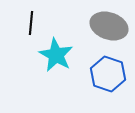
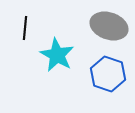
black line: moved 6 px left, 5 px down
cyan star: moved 1 px right
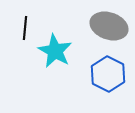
cyan star: moved 2 px left, 4 px up
blue hexagon: rotated 8 degrees clockwise
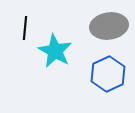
gray ellipse: rotated 27 degrees counterclockwise
blue hexagon: rotated 8 degrees clockwise
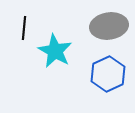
black line: moved 1 px left
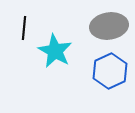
blue hexagon: moved 2 px right, 3 px up
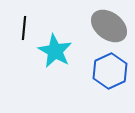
gray ellipse: rotated 45 degrees clockwise
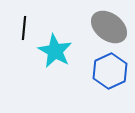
gray ellipse: moved 1 px down
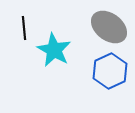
black line: rotated 10 degrees counterclockwise
cyan star: moved 1 px left, 1 px up
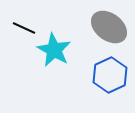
black line: rotated 60 degrees counterclockwise
blue hexagon: moved 4 px down
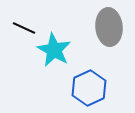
gray ellipse: rotated 48 degrees clockwise
blue hexagon: moved 21 px left, 13 px down
